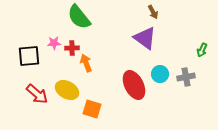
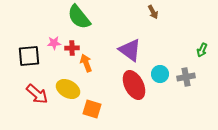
purple triangle: moved 15 px left, 12 px down
yellow ellipse: moved 1 px right, 1 px up
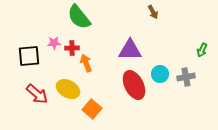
purple triangle: rotated 35 degrees counterclockwise
orange square: rotated 24 degrees clockwise
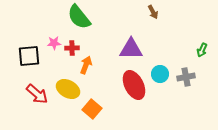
purple triangle: moved 1 px right, 1 px up
orange arrow: moved 2 px down; rotated 42 degrees clockwise
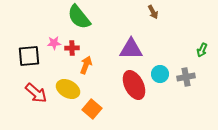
red arrow: moved 1 px left, 1 px up
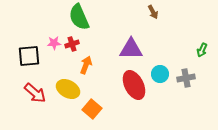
green semicircle: rotated 16 degrees clockwise
red cross: moved 4 px up; rotated 16 degrees counterclockwise
gray cross: moved 1 px down
red arrow: moved 1 px left
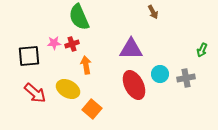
orange arrow: rotated 30 degrees counterclockwise
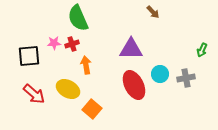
brown arrow: rotated 16 degrees counterclockwise
green semicircle: moved 1 px left, 1 px down
red arrow: moved 1 px left, 1 px down
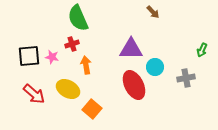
pink star: moved 2 px left, 14 px down; rotated 16 degrees clockwise
cyan circle: moved 5 px left, 7 px up
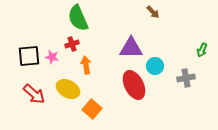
purple triangle: moved 1 px up
cyan circle: moved 1 px up
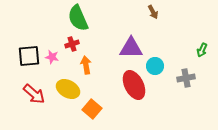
brown arrow: rotated 16 degrees clockwise
